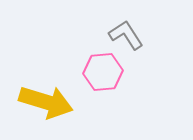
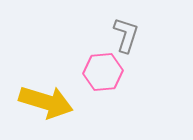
gray L-shape: rotated 51 degrees clockwise
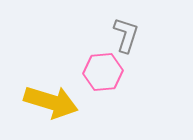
yellow arrow: moved 5 px right
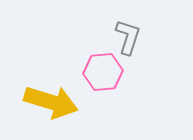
gray L-shape: moved 2 px right, 2 px down
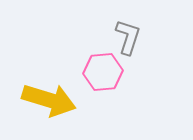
yellow arrow: moved 2 px left, 2 px up
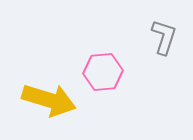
gray L-shape: moved 36 px right
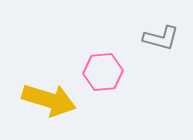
gray L-shape: moved 3 px left, 1 px down; rotated 87 degrees clockwise
